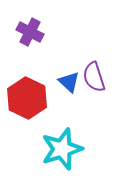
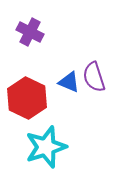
blue triangle: rotated 20 degrees counterclockwise
cyan star: moved 16 px left, 2 px up
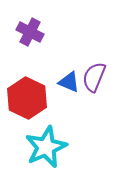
purple semicircle: rotated 40 degrees clockwise
cyan star: rotated 6 degrees counterclockwise
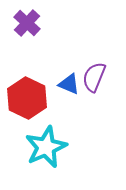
purple cross: moved 3 px left, 9 px up; rotated 16 degrees clockwise
blue triangle: moved 2 px down
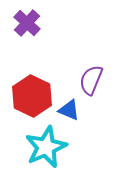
purple semicircle: moved 3 px left, 3 px down
blue triangle: moved 26 px down
red hexagon: moved 5 px right, 2 px up
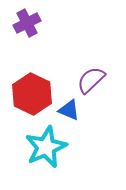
purple cross: rotated 20 degrees clockwise
purple semicircle: rotated 24 degrees clockwise
red hexagon: moved 2 px up
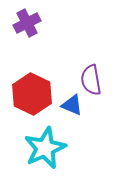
purple semicircle: rotated 56 degrees counterclockwise
blue triangle: moved 3 px right, 5 px up
cyan star: moved 1 px left, 1 px down
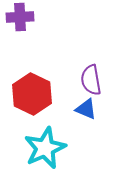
purple cross: moved 7 px left, 6 px up; rotated 24 degrees clockwise
blue triangle: moved 14 px right, 4 px down
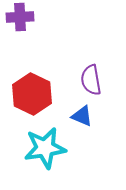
blue triangle: moved 4 px left, 7 px down
cyan star: rotated 15 degrees clockwise
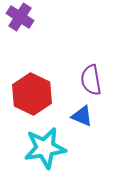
purple cross: rotated 36 degrees clockwise
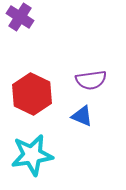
purple semicircle: rotated 88 degrees counterclockwise
cyan star: moved 13 px left, 7 px down
